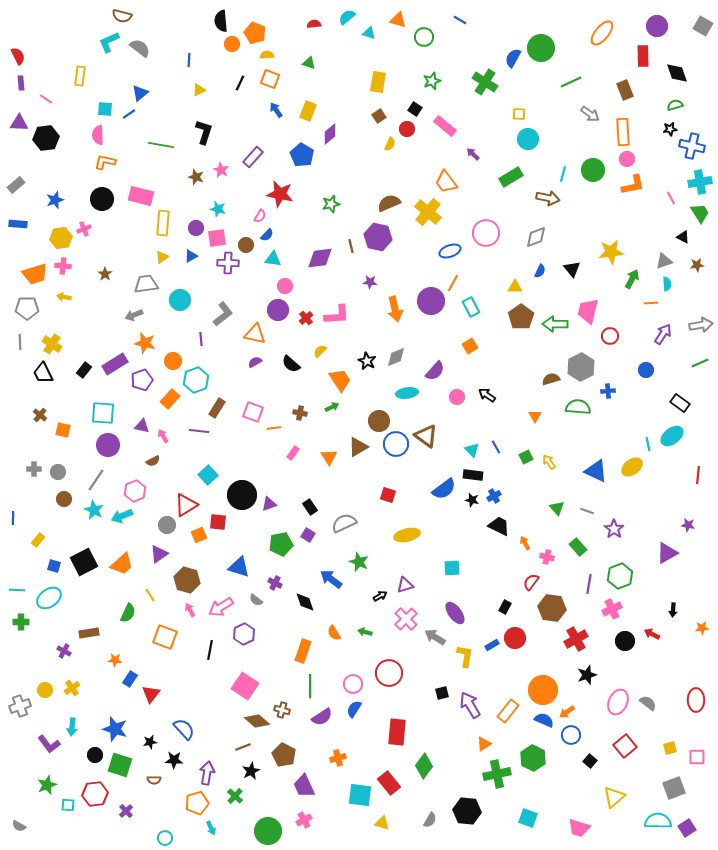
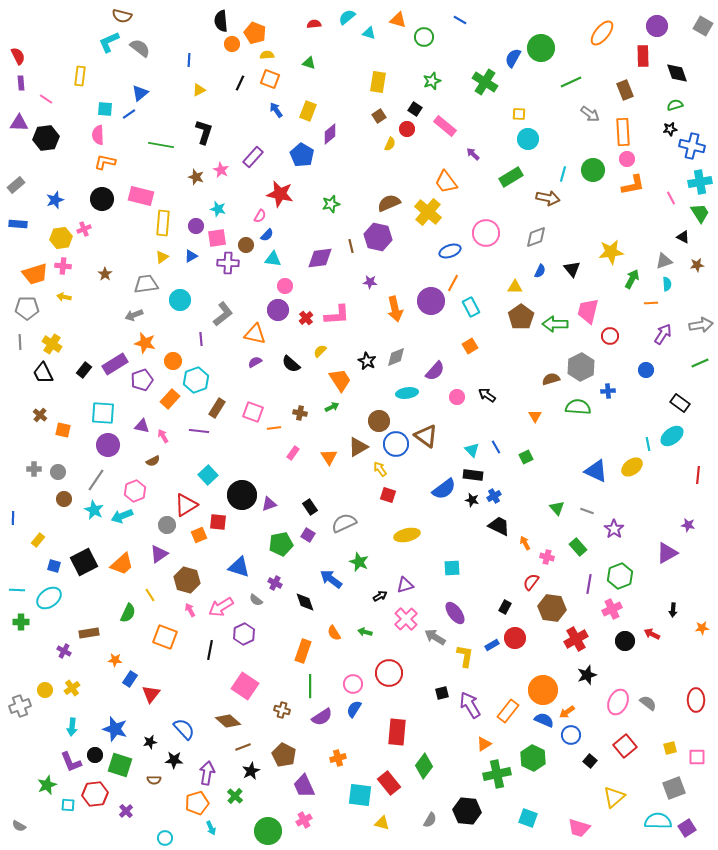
purple circle at (196, 228): moved 2 px up
yellow arrow at (549, 462): moved 169 px left, 7 px down
brown diamond at (257, 721): moved 29 px left
purple L-shape at (49, 744): moved 22 px right, 18 px down; rotated 15 degrees clockwise
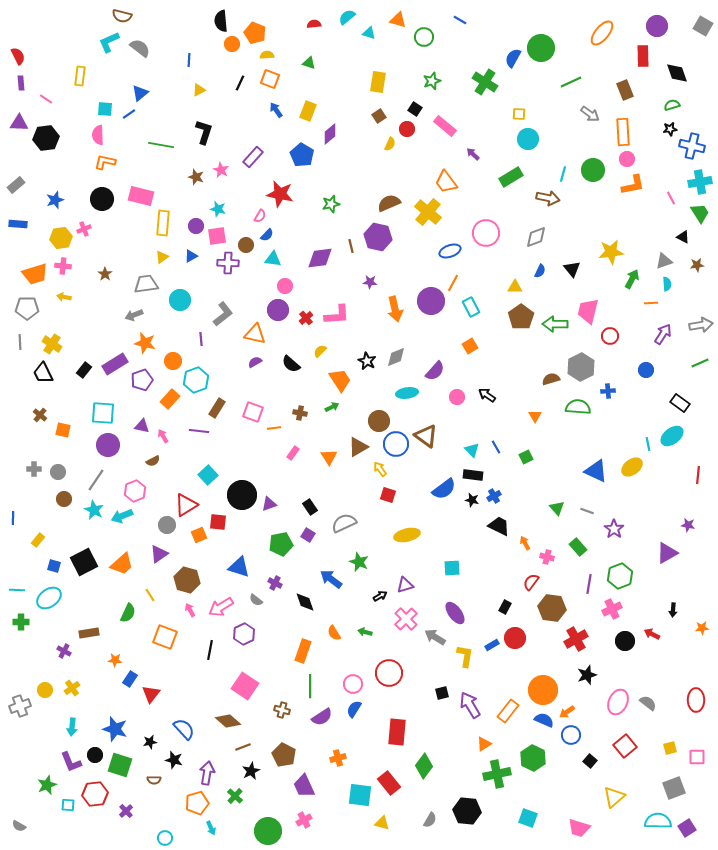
green semicircle at (675, 105): moved 3 px left
pink square at (217, 238): moved 2 px up
black star at (174, 760): rotated 12 degrees clockwise
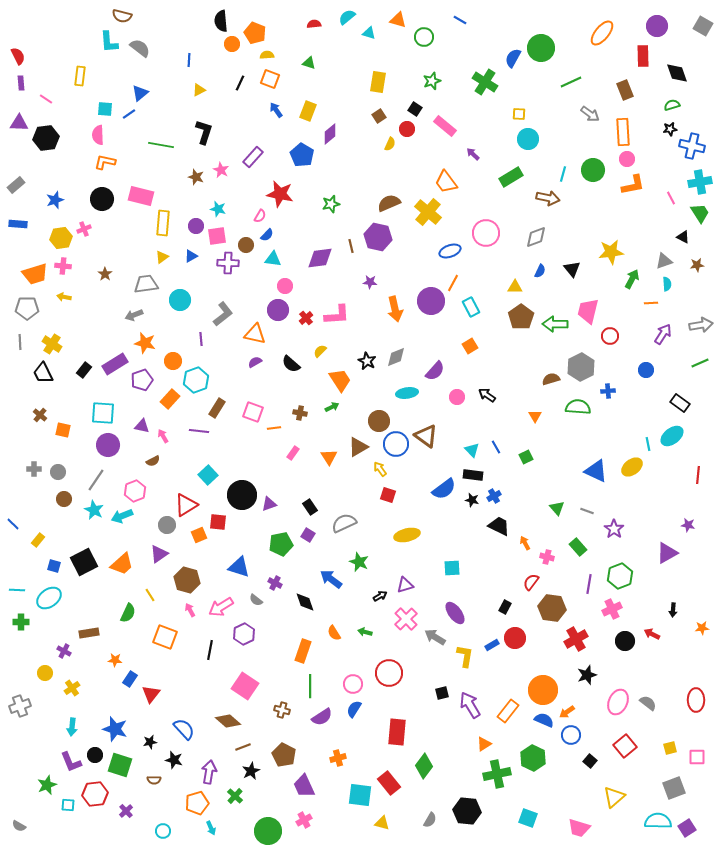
cyan L-shape at (109, 42): rotated 70 degrees counterclockwise
blue line at (13, 518): moved 6 px down; rotated 48 degrees counterclockwise
yellow circle at (45, 690): moved 17 px up
purple arrow at (207, 773): moved 2 px right, 1 px up
cyan circle at (165, 838): moved 2 px left, 7 px up
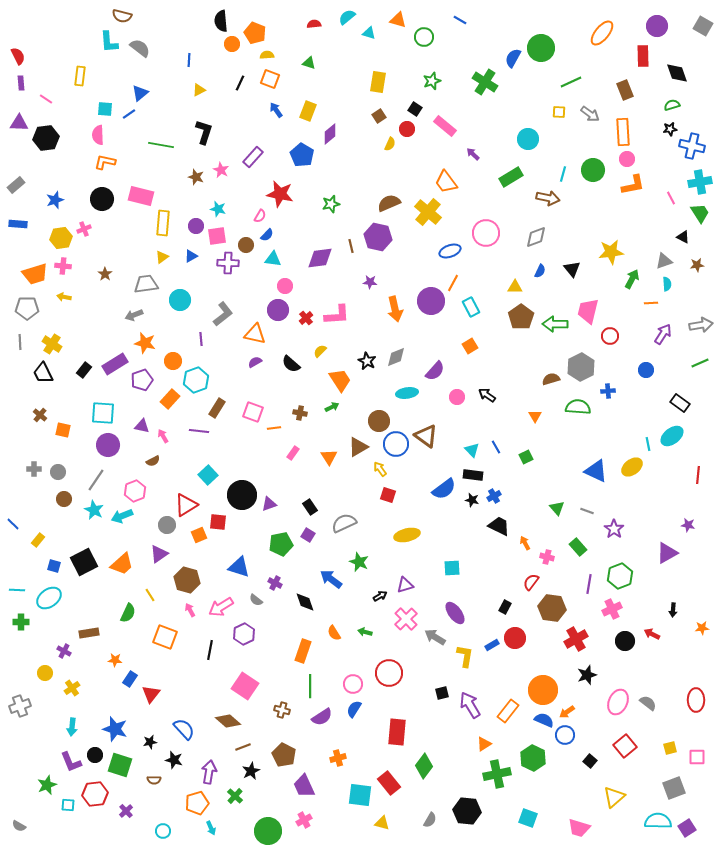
yellow square at (519, 114): moved 40 px right, 2 px up
blue circle at (571, 735): moved 6 px left
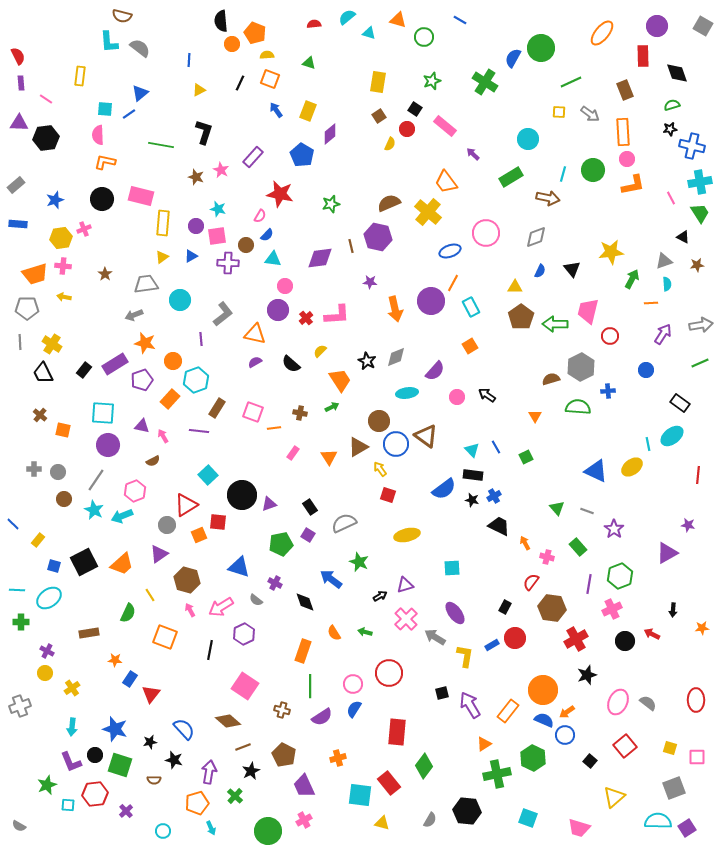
purple cross at (64, 651): moved 17 px left
yellow square at (670, 748): rotated 32 degrees clockwise
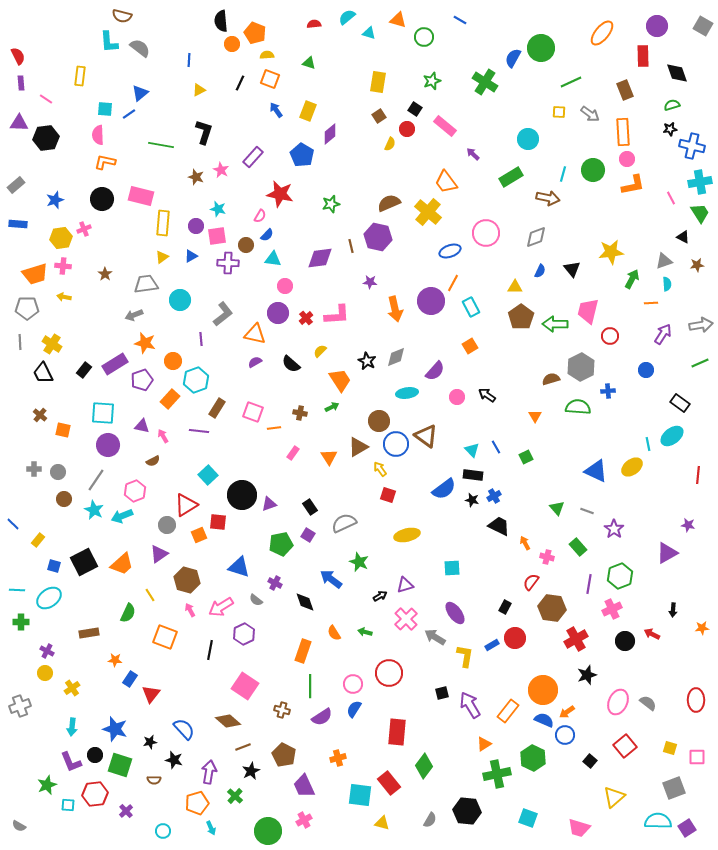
purple circle at (278, 310): moved 3 px down
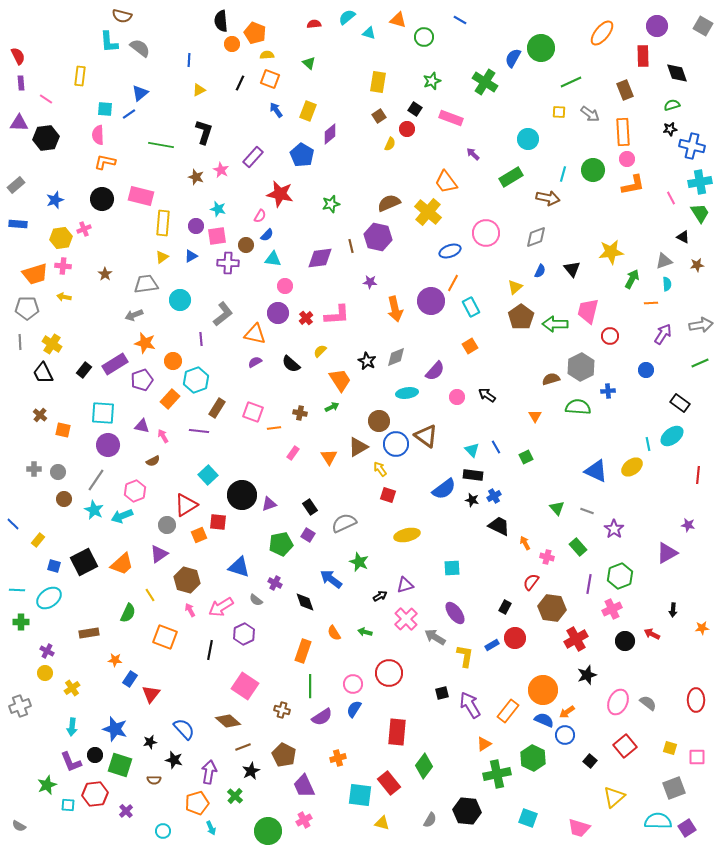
green triangle at (309, 63): rotated 24 degrees clockwise
pink rectangle at (445, 126): moved 6 px right, 8 px up; rotated 20 degrees counterclockwise
yellow triangle at (515, 287): rotated 42 degrees counterclockwise
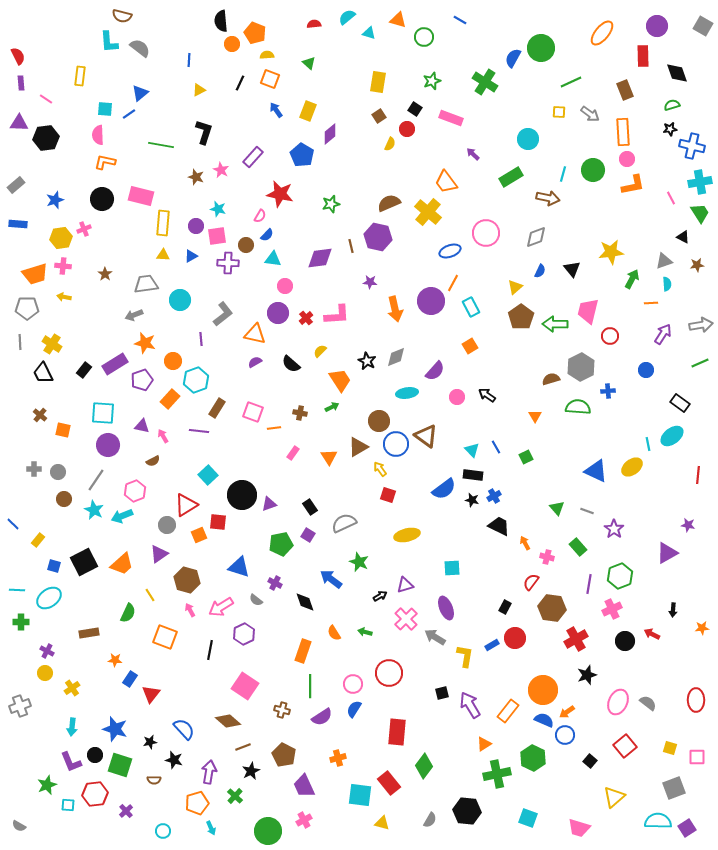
yellow triangle at (162, 257): moved 1 px right, 2 px up; rotated 40 degrees clockwise
purple ellipse at (455, 613): moved 9 px left, 5 px up; rotated 15 degrees clockwise
